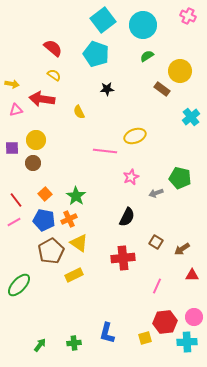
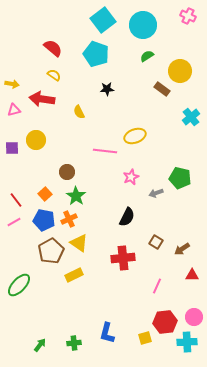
pink triangle at (16, 110): moved 2 px left
brown circle at (33, 163): moved 34 px right, 9 px down
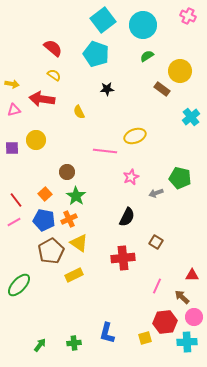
brown arrow at (182, 249): moved 48 px down; rotated 77 degrees clockwise
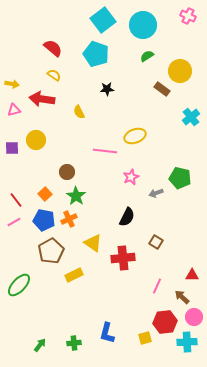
yellow triangle at (79, 243): moved 14 px right
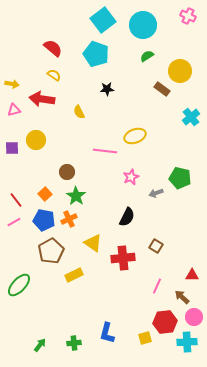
brown square at (156, 242): moved 4 px down
